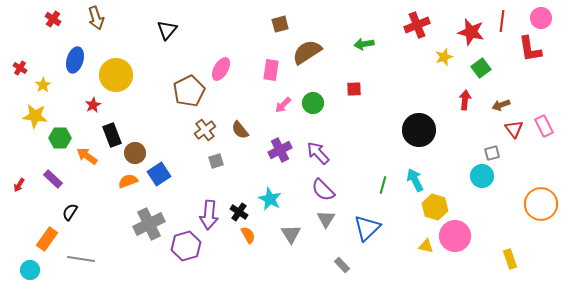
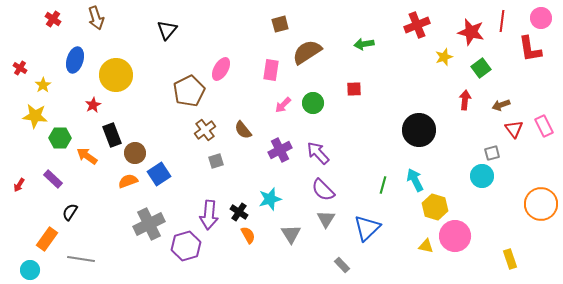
brown semicircle at (240, 130): moved 3 px right
cyan star at (270, 199): rotated 30 degrees clockwise
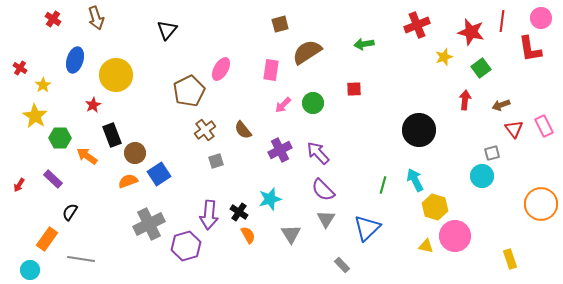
yellow star at (35, 116): rotated 25 degrees clockwise
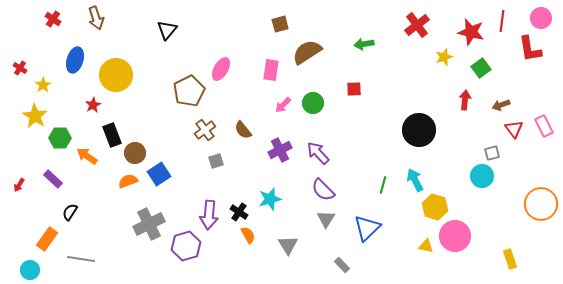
red cross at (417, 25): rotated 15 degrees counterclockwise
gray triangle at (291, 234): moved 3 px left, 11 px down
